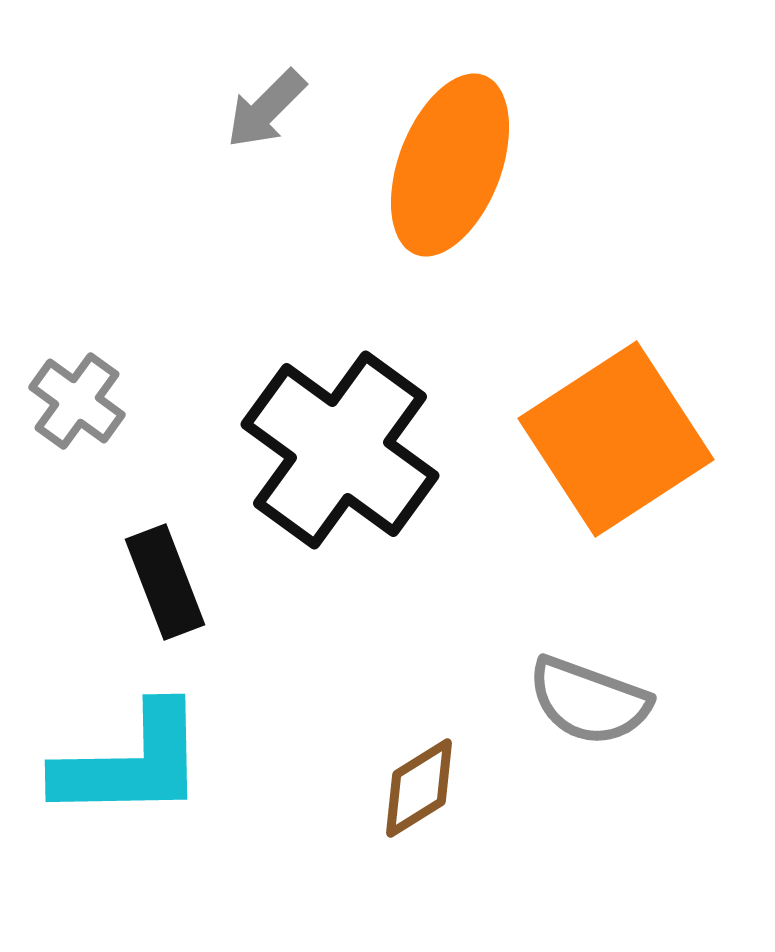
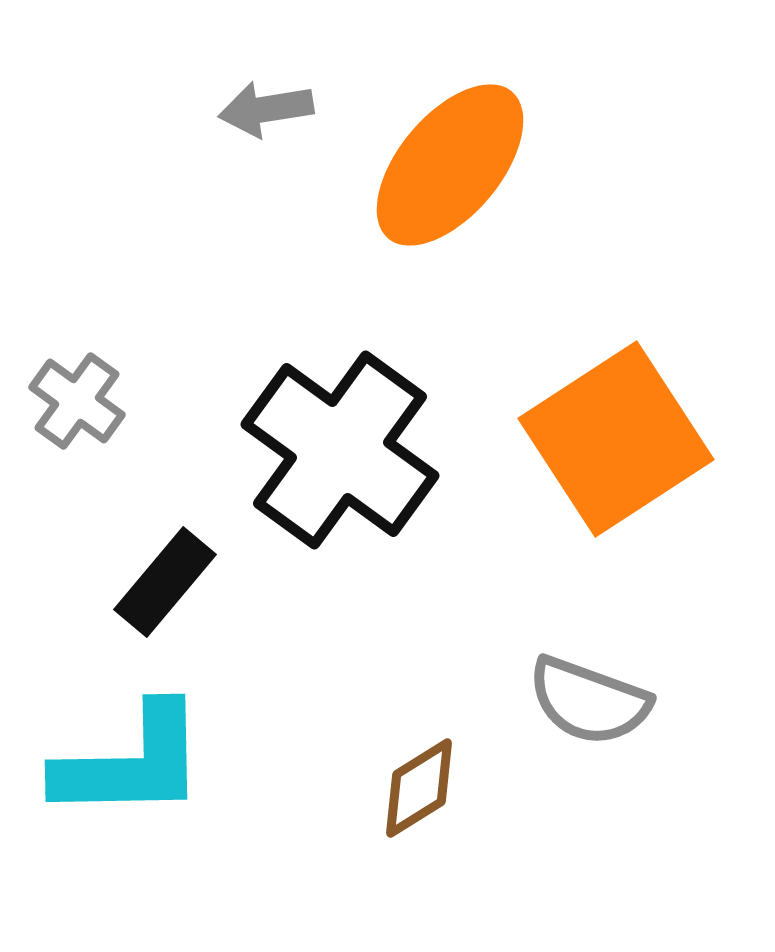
gray arrow: rotated 36 degrees clockwise
orange ellipse: rotated 19 degrees clockwise
black rectangle: rotated 61 degrees clockwise
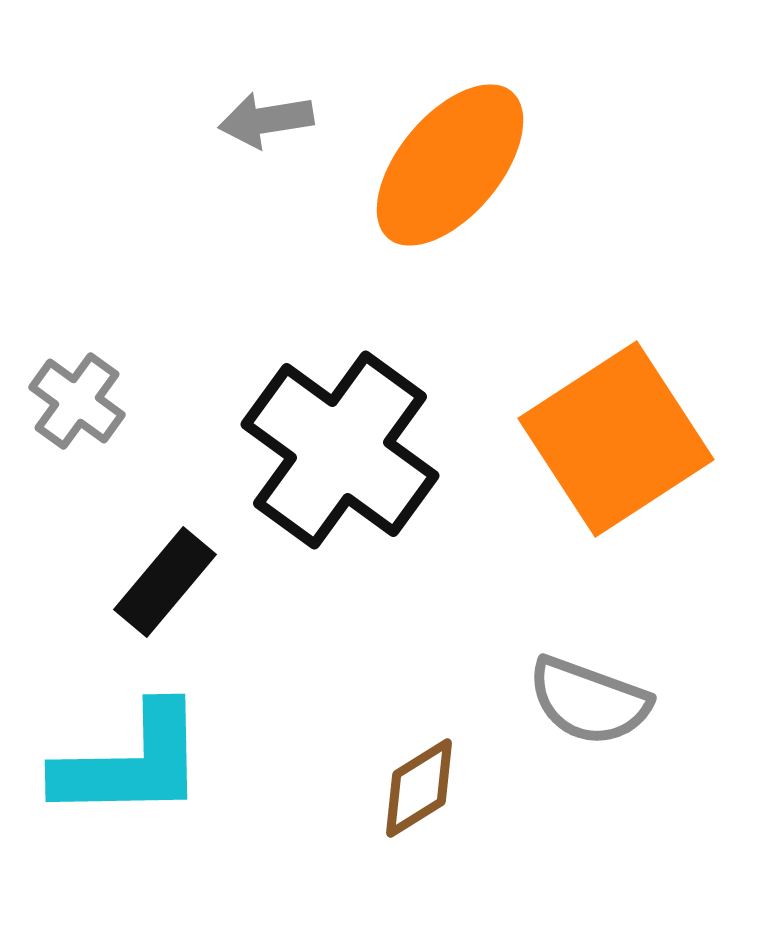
gray arrow: moved 11 px down
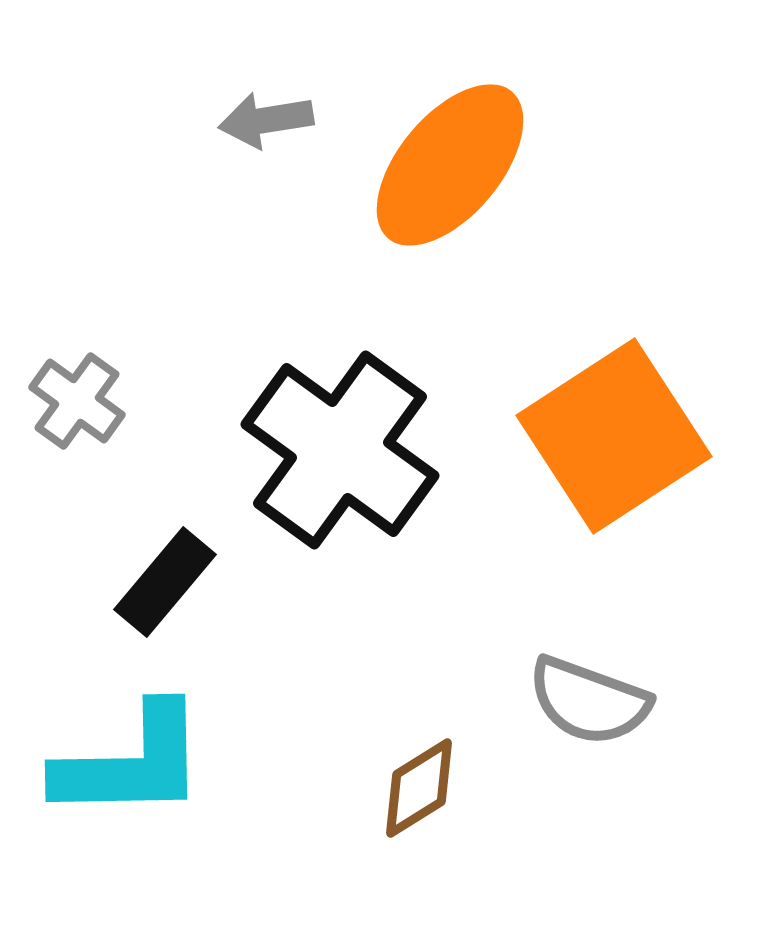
orange square: moved 2 px left, 3 px up
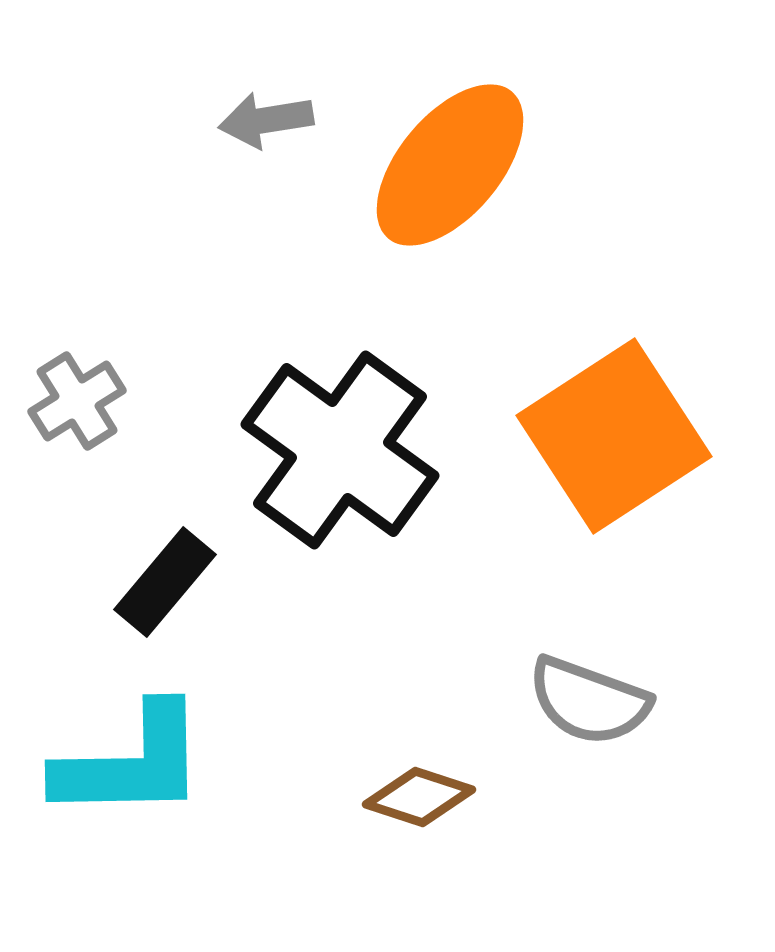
gray cross: rotated 22 degrees clockwise
brown diamond: moved 9 px down; rotated 50 degrees clockwise
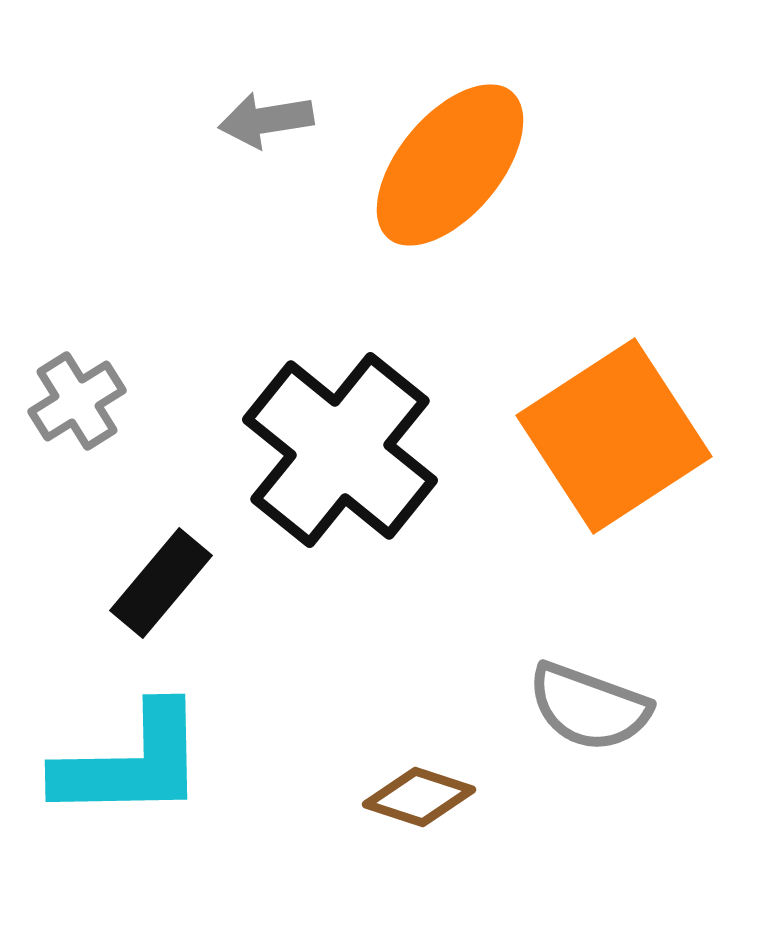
black cross: rotated 3 degrees clockwise
black rectangle: moved 4 px left, 1 px down
gray semicircle: moved 6 px down
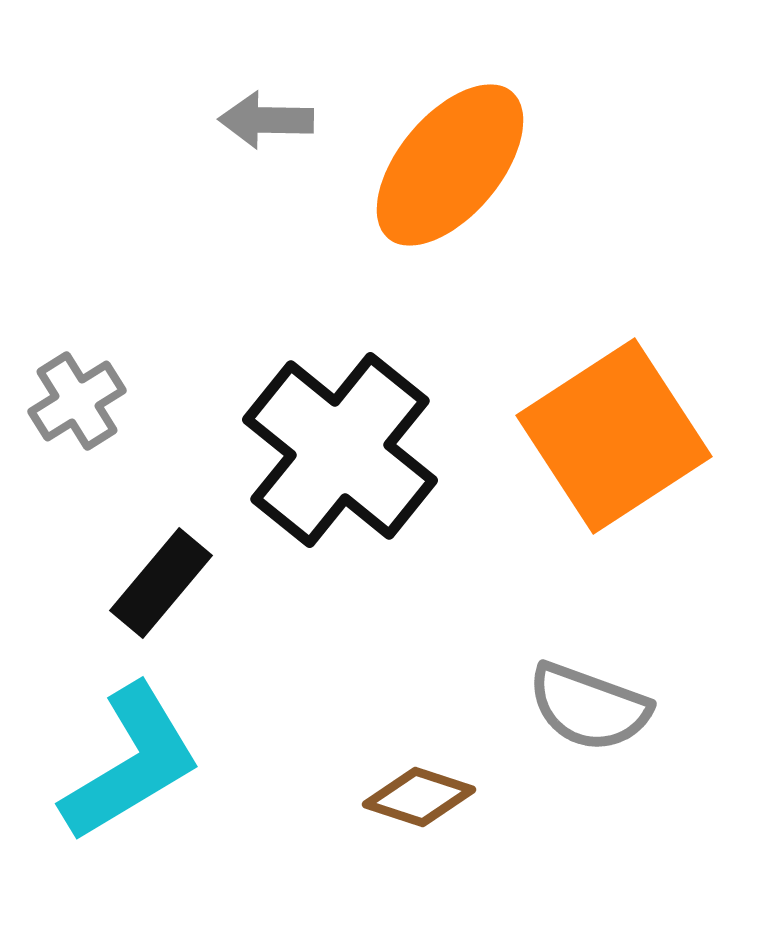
gray arrow: rotated 10 degrees clockwise
cyan L-shape: rotated 30 degrees counterclockwise
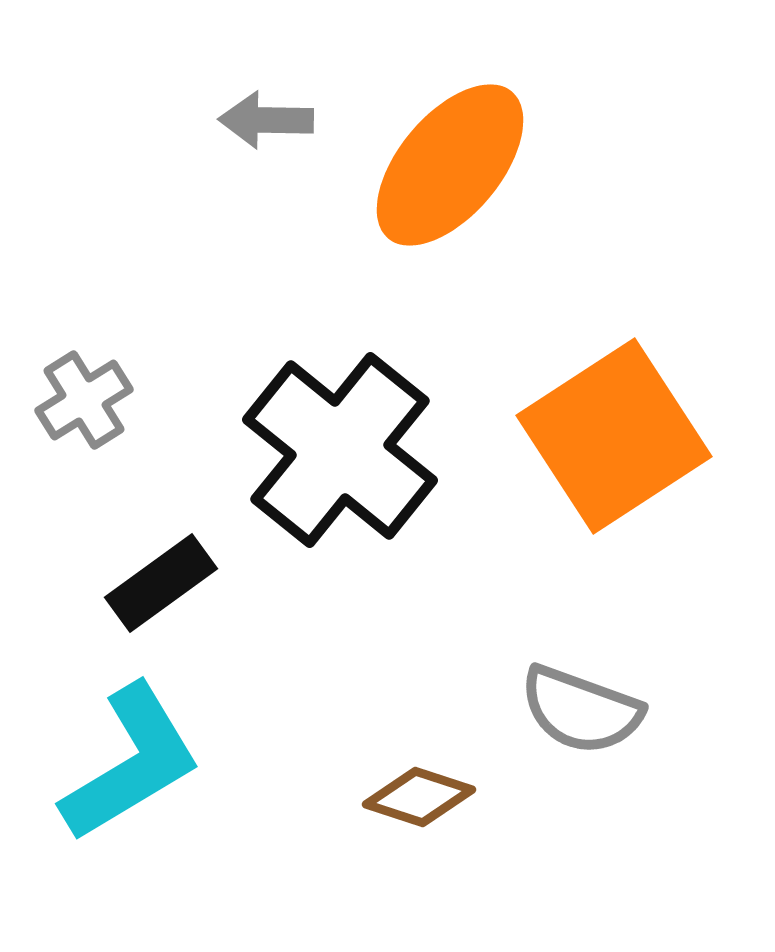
gray cross: moved 7 px right, 1 px up
black rectangle: rotated 14 degrees clockwise
gray semicircle: moved 8 px left, 3 px down
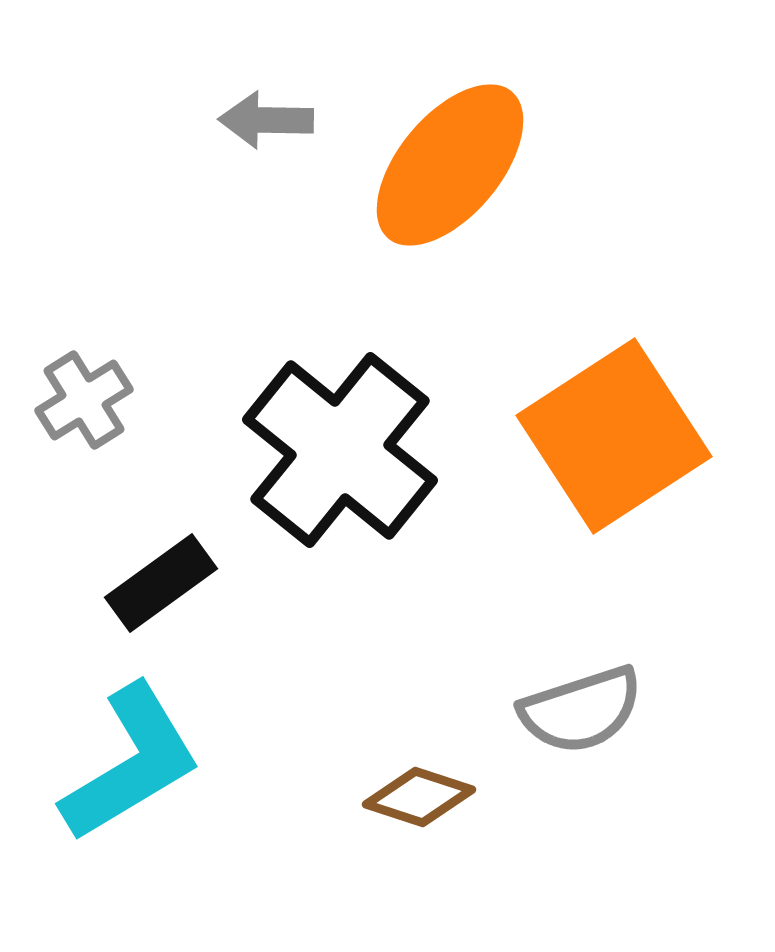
gray semicircle: rotated 38 degrees counterclockwise
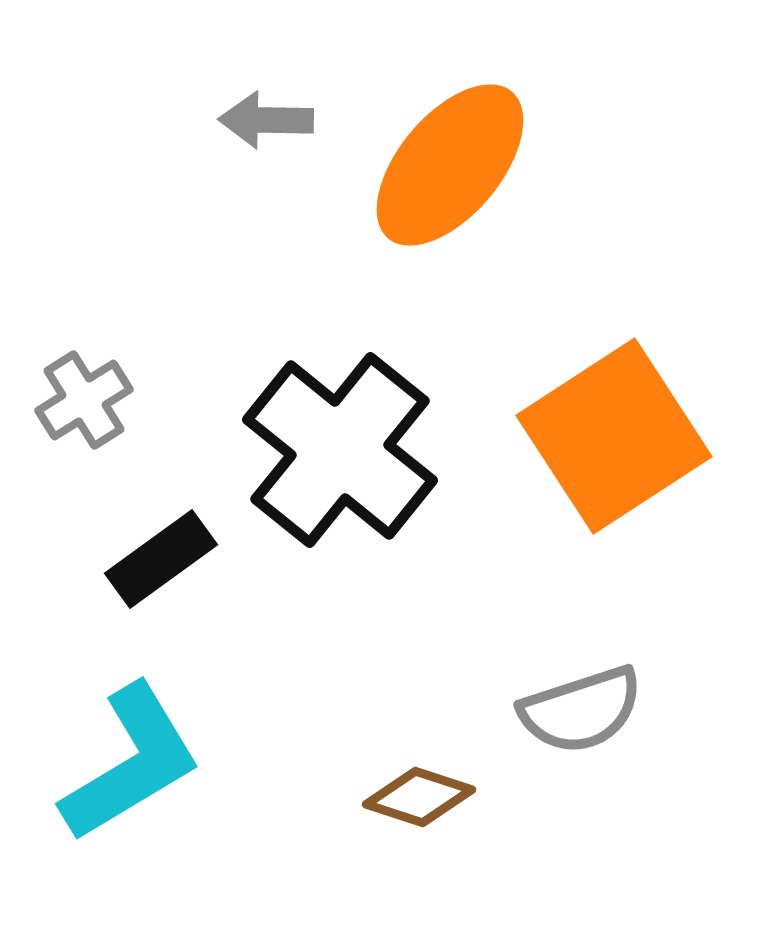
black rectangle: moved 24 px up
